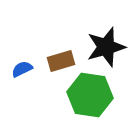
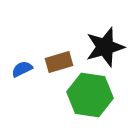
black star: moved 1 px left
brown rectangle: moved 2 px left, 1 px down
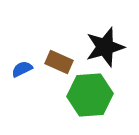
brown rectangle: rotated 40 degrees clockwise
green hexagon: rotated 12 degrees counterclockwise
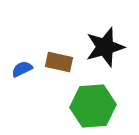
brown rectangle: rotated 12 degrees counterclockwise
green hexagon: moved 3 px right, 11 px down
